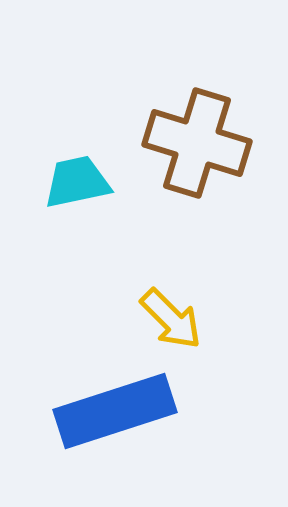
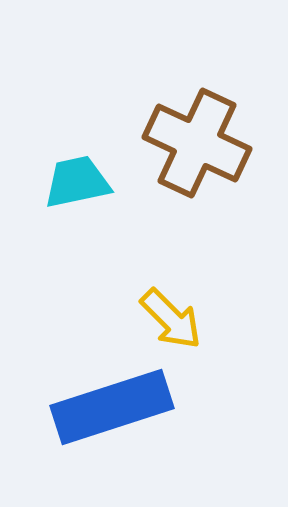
brown cross: rotated 8 degrees clockwise
blue rectangle: moved 3 px left, 4 px up
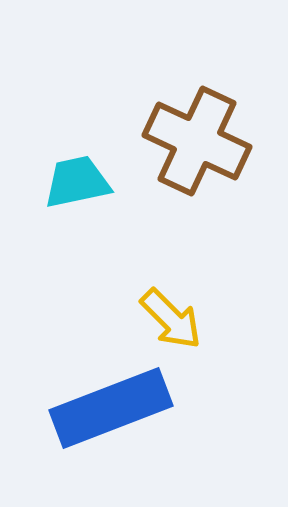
brown cross: moved 2 px up
blue rectangle: moved 1 px left, 1 px down; rotated 3 degrees counterclockwise
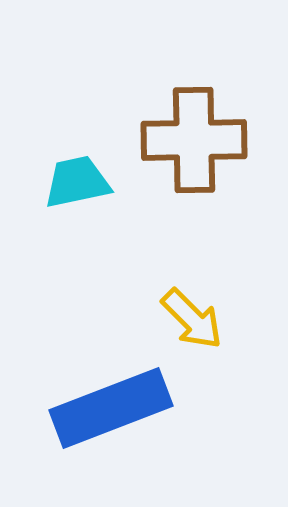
brown cross: moved 3 px left, 1 px up; rotated 26 degrees counterclockwise
yellow arrow: moved 21 px right
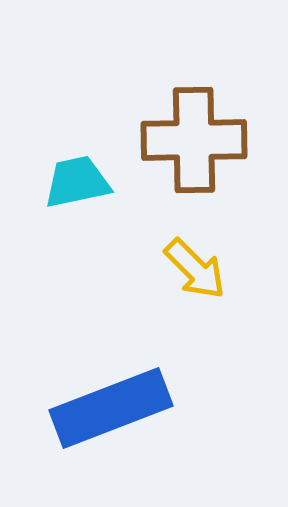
yellow arrow: moved 3 px right, 50 px up
